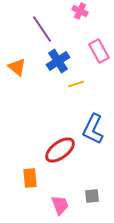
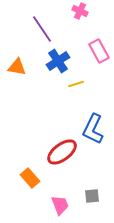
orange triangle: rotated 30 degrees counterclockwise
red ellipse: moved 2 px right, 2 px down
orange rectangle: rotated 36 degrees counterclockwise
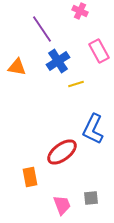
orange rectangle: moved 1 px up; rotated 30 degrees clockwise
gray square: moved 1 px left, 2 px down
pink trapezoid: moved 2 px right
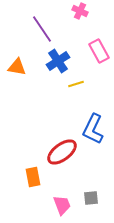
orange rectangle: moved 3 px right
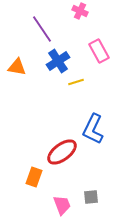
yellow line: moved 2 px up
orange rectangle: moved 1 px right; rotated 30 degrees clockwise
gray square: moved 1 px up
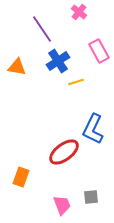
pink cross: moved 1 px left, 1 px down; rotated 14 degrees clockwise
red ellipse: moved 2 px right
orange rectangle: moved 13 px left
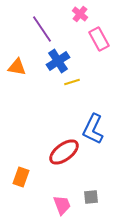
pink cross: moved 1 px right, 2 px down
pink rectangle: moved 12 px up
yellow line: moved 4 px left
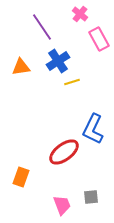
purple line: moved 2 px up
orange triangle: moved 4 px right; rotated 18 degrees counterclockwise
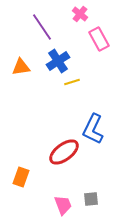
gray square: moved 2 px down
pink trapezoid: moved 1 px right
